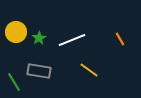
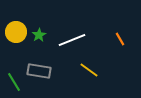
green star: moved 3 px up
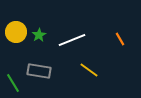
green line: moved 1 px left, 1 px down
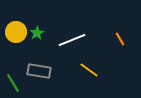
green star: moved 2 px left, 2 px up
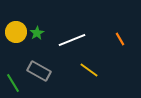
gray rectangle: rotated 20 degrees clockwise
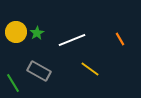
yellow line: moved 1 px right, 1 px up
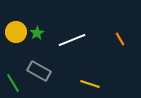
yellow line: moved 15 px down; rotated 18 degrees counterclockwise
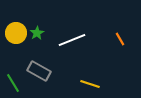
yellow circle: moved 1 px down
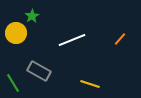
green star: moved 5 px left, 17 px up
orange line: rotated 72 degrees clockwise
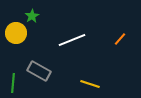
green line: rotated 36 degrees clockwise
